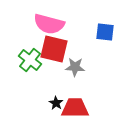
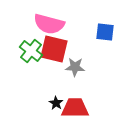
green cross: moved 1 px right, 9 px up
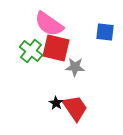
pink semicircle: rotated 20 degrees clockwise
red square: moved 2 px right, 1 px up
red trapezoid: rotated 56 degrees clockwise
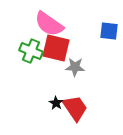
blue square: moved 4 px right, 1 px up
green cross: rotated 15 degrees counterclockwise
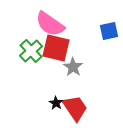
pink semicircle: moved 1 px right
blue square: rotated 18 degrees counterclockwise
green cross: rotated 25 degrees clockwise
gray star: moved 2 px left; rotated 30 degrees clockwise
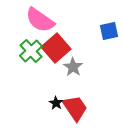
pink semicircle: moved 10 px left, 4 px up
red square: rotated 36 degrees clockwise
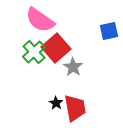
green cross: moved 3 px right, 1 px down
red trapezoid: rotated 24 degrees clockwise
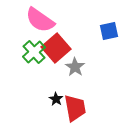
gray star: moved 2 px right
black star: moved 4 px up
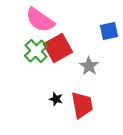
red square: moved 2 px right; rotated 12 degrees clockwise
green cross: moved 2 px right, 1 px up
gray star: moved 14 px right, 1 px up
black star: rotated 16 degrees counterclockwise
red trapezoid: moved 7 px right, 3 px up
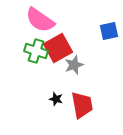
green cross: rotated 30 degrees counterclockwise
gray star: moved 15 px left, 1 px up; rotated 18 degrees clockwise
